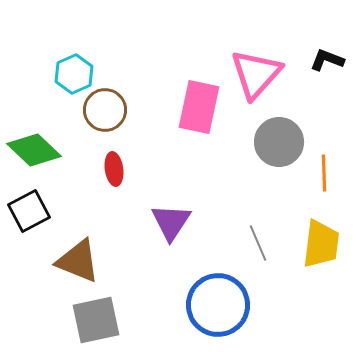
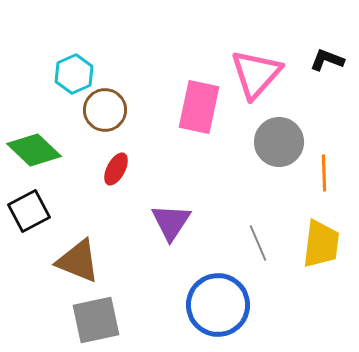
red ellipse: moved 2 px right; rotated 36 degrees clockwise
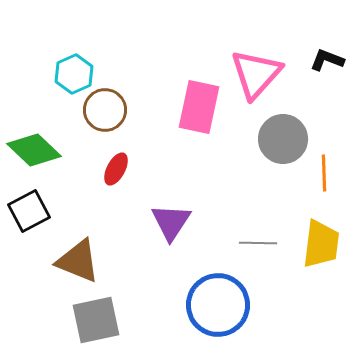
gray circle: moved 4 px right, 3 px up
gray line: rotated 66 degrees counterclockwise
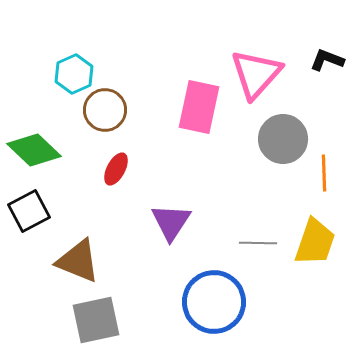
yellow trapezoid: moved 6 px left, 2 px up; rotated 12 degrees clockwise
blue circle: moved 4 px left, 3 px up
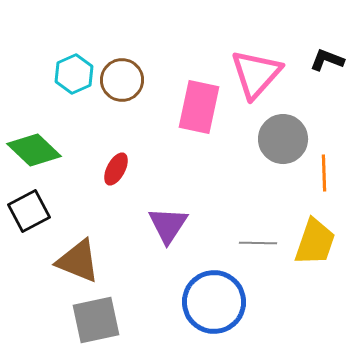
brown circle: moved 17 px right, 30 px up
purple triangle: moved 3 px left, 3 px down
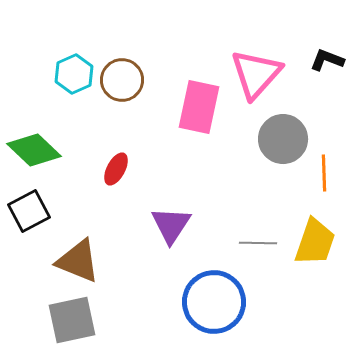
purple triangle: moved 3 px right
gray square: moved 24 px left
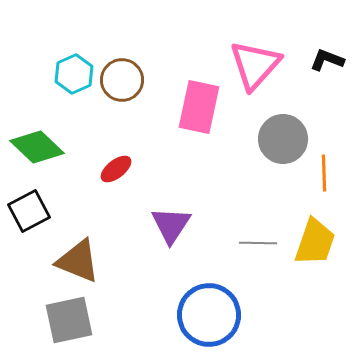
pink triangle: moved 1 px left, 9 px up
green diamond: moved 3 px right, 3 px up
red ellipse: rotated 24 degrees clockwise
blue circle: moved 5 px left, 13 px down
gray square: moved 3 px left
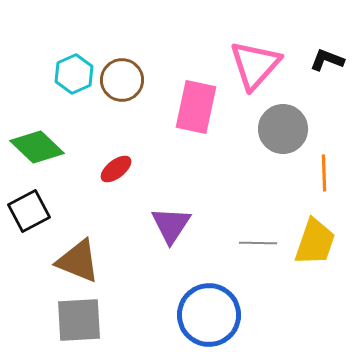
pink rectangle: moved 3 px left
gray circle: moved 10 px up
gray square: moved 10 px right; rotated 9 degrees clockwise
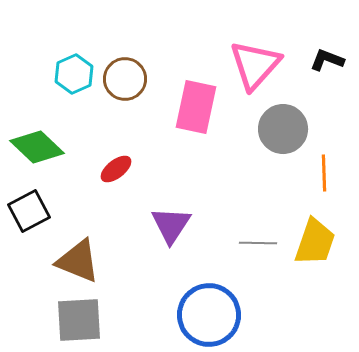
brown circle: moved 3 px right, 1 px up
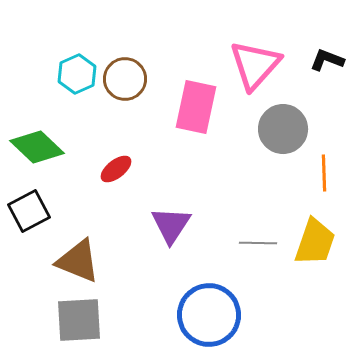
cyan hexagon: moved 3 px right
